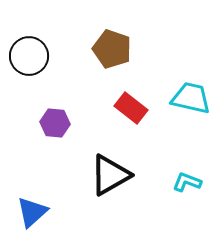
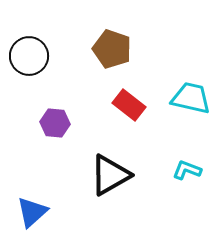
red rectangle: moved 2 px left, 3 px up
cyan L-shape: moved 12 px up
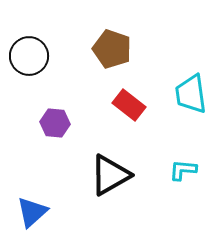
cyan trapezoid: moved 4 px up; rotated 111 degrees counterclockwise
cyan L-shape: moved 4 px left; rotated 16 degrees counterclockwise
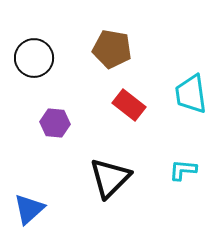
brown pentagon: rotated 9 degrees counterclockwise
black circle: moved 5 px right, 2 px down
black triangle: moved 3 px down; rotated 15 degrees counterclockwise
blue triangle: moved 3 px left, 3 px up
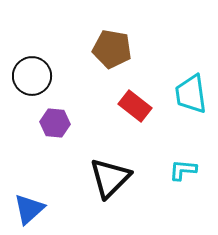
black circle: moved 2 px left, 18 px down
red rectangle: moved 6 px right, 1 px down
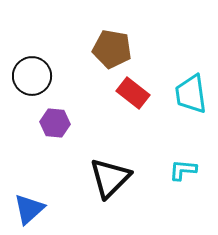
red rectangle: moved 2 px left, 13 px up
